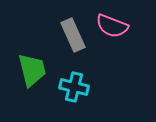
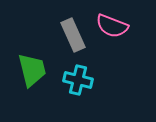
cyan cross: moved 4 px right, 7 px up
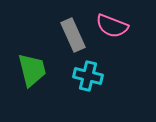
cyan cross: moved 10 px right, 4 px up
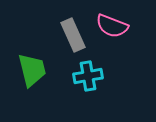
cyan cross: rotated 24 degrees counterclockwise
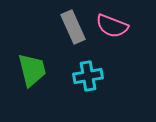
gray rectangle: moved 8 px up
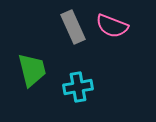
cyan cross: moved 10 px left, 11 px down
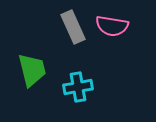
pink semicircle: rotated 12 degrees counterclockwise
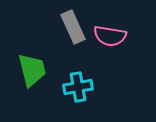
pink semicircle: moved 2 px left, 10 px down
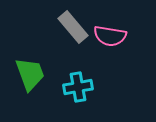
gray rectangle: rotated 16 degrees counterclockwise
green trapezoid: moved 2 px left, 4 px down; rotated 6 degrees counterclockwise
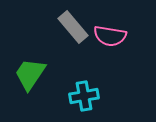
green trapezoid: rotated 126 degrees counterclockwise
cyan cross: moved 6 px right, 9 px down
